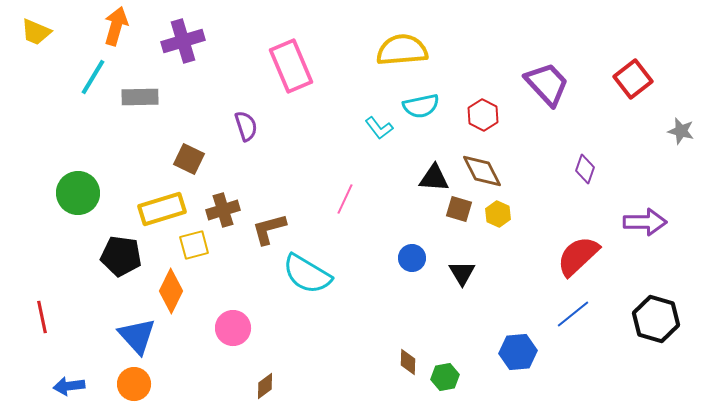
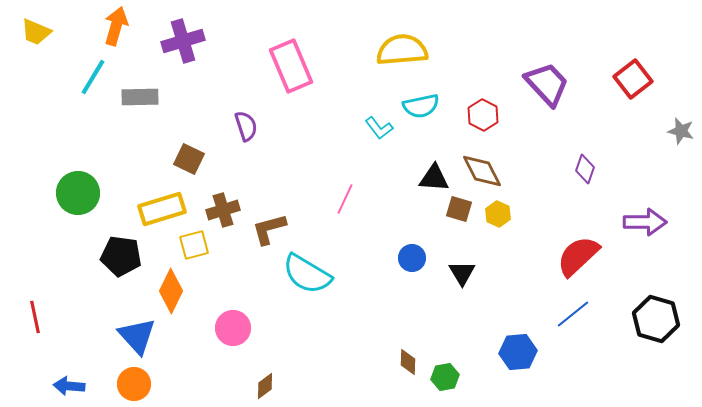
red line at (42, 317): moved 7 px left
blue arrow at (69, 386): rotated 12 degrees clockwise
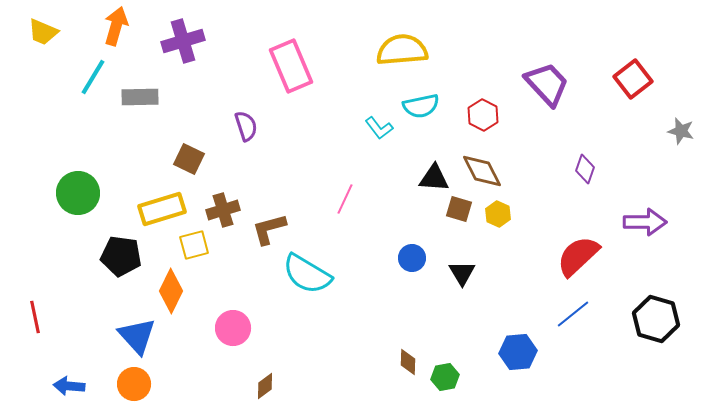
yellow trapezoid at (36, 32): moved 7 px right
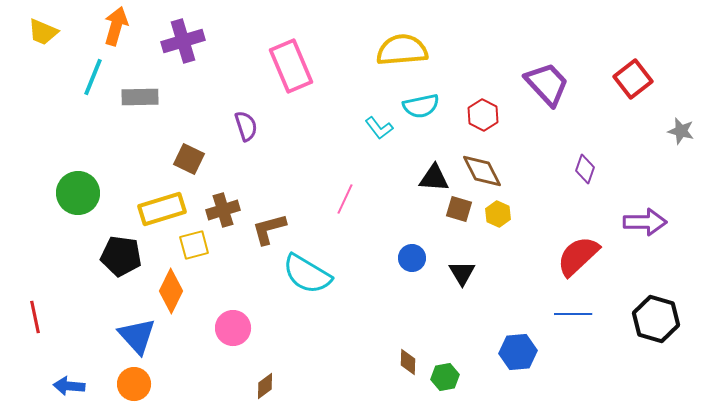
cyan line at (93, 77): rotated 9 degrees counterclockwise
blue line at (573, 314): rotated 39 degrees clockwise
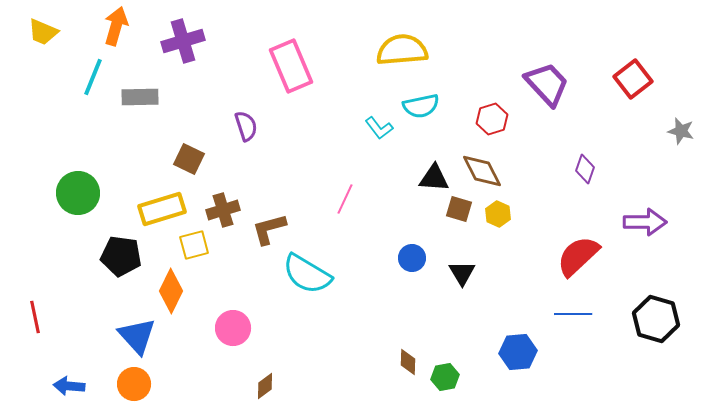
red hexagon at (483, 115): moved 9 px right, 4 px down; rotated 16 degrees clockwise
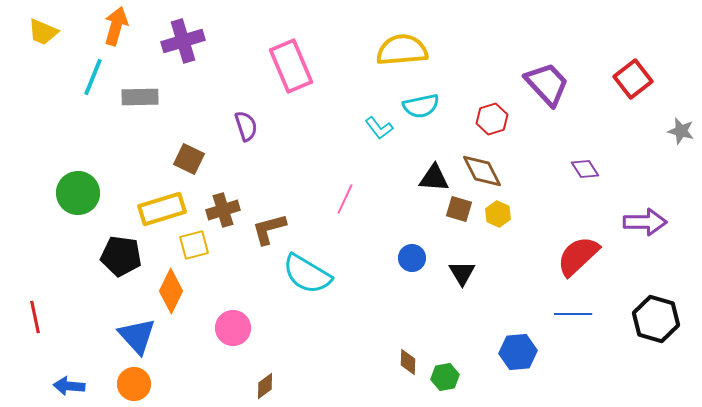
purple diamond at (585, 169): rotated 52 degrees counterclockwise
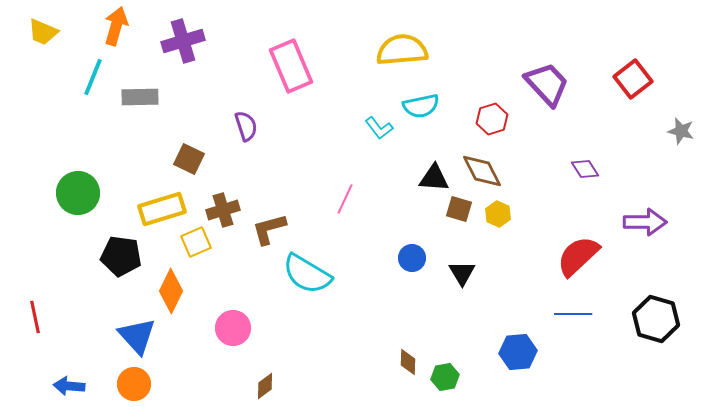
yellow square at (194, 245): moved 2 px right, 3 px up; rotated 8 degrees counterclockwise
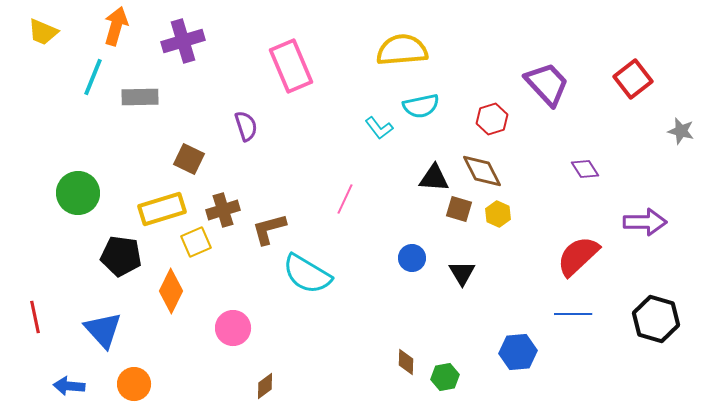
blue triangle at (137, 336): moved 34 px left, 6 px up
brown diamond at (408, 362): moved 2 px left
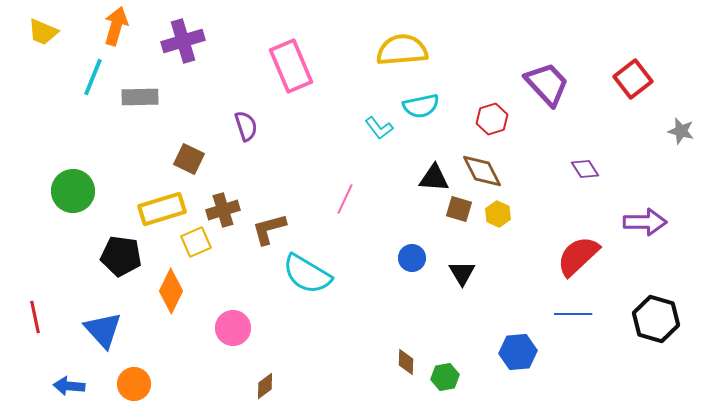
green circle at (78, 193): moved 5 px left, 2 px up
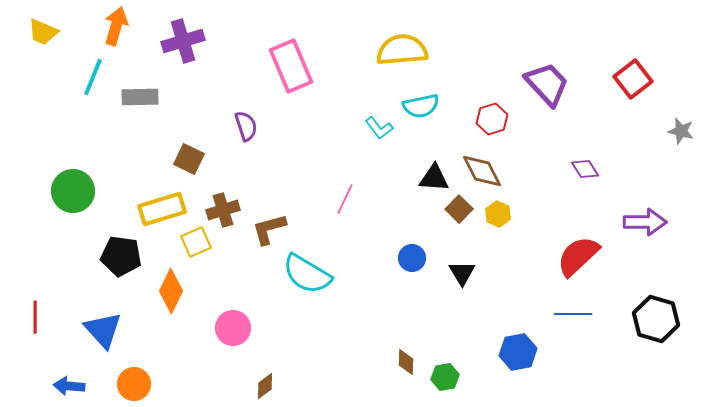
brown square at (459, 209): rotated 28 degrees clockwise
red line at (35, 317): rotated 12 degrees clockwise
blue hexagon at (518, 352): rotated 6 degrees counterclockwise
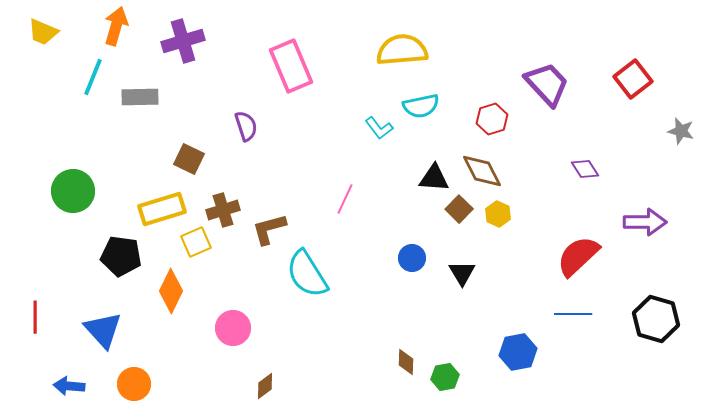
cyan semicircle at (307, 274): rotated 27 degrees clockwise
